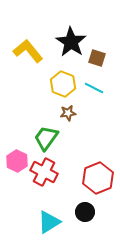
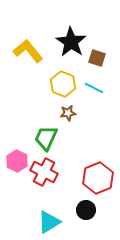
green trapezoid: rotated 12 degrees counterclockwise
black circle: moved 1 px right, 2 px up
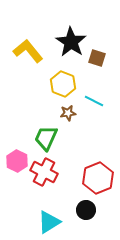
cyan line: moved 13 px down
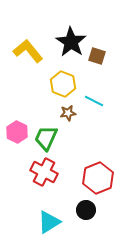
brown square: moved 2 px up
pink hexagon: moved 29 px up
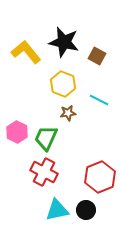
black star: moved 7 px left; rotated 20 degrees counterclockwise
yellow L-shape: moved 2 px left, 1 px down
brown square: rotated 12 degrees clockwise
cyan line: moved 5 px right, 1 px up
red hexagon: moved 2 px right, 1 px up
cyan triangle: moved 8 px right, 12 px up; rotated 20 degrees clockwise
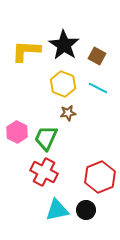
black star: moved 3 px down; rotated 20 degrees clockwise
yellow L-shape: moved 1 px up; rotated 48 degrees counterclockwise
cyan line: moved 1 px left, 12 px up
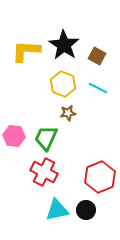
pink hexagon: moved 3 px left, 4 px down; rotated 20 degrees counterclockwise
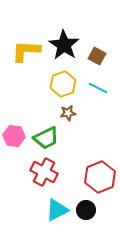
yellow hexagon: rotated 20 degrees clockwise
green trapezoid: rotated 140 degrees counterclockwise
cyan triangle: rotated 15 degrees counterclockwise
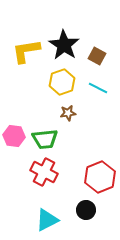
yellow L-shape: rotated 12 degrees counterclockwise
yellow hexagon: moved 1 px left, 2 px up
green trapezoid: moved 1 px left, 1 px down; rotated 20 degrees clockwise
cyan triangle: moved 10 px left, 10 px down
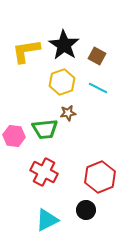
green trapezoid: moved 10 px up
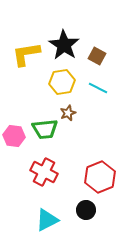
yellow L-shape: moved 3 px down
yellow hexagon: rotated 10 degrees clockwise
brown star: rotated 14 degrees counterclockwise
